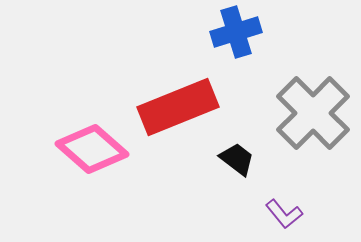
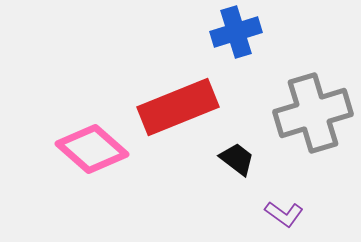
gray cross: rotated 28 degrees clockwise
purple L-shape: rotated 15 degrees counterclockwise
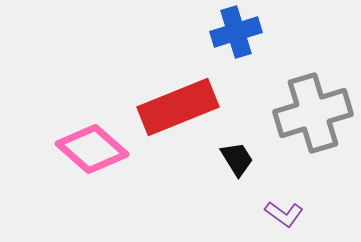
black trapezoid: rotated 21 degrees clockwise
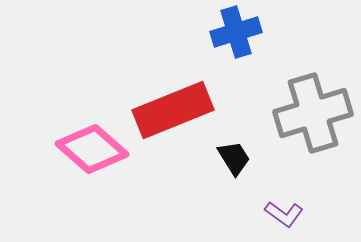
red rectangle: moved 5 px left, 3 px down
black trapezoid: moved 3 px left, 1 px up
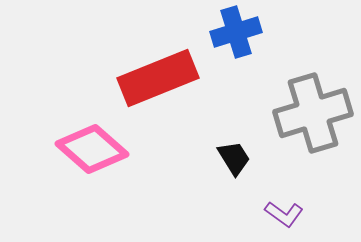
red rectangle: moved 15 px left, 32 px up
